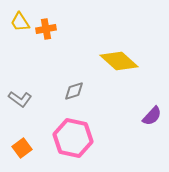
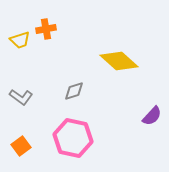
yellow trapezoid: moved 18 px down; rotated 75 degrees counterclockwise
gray L-shape: moved 1 px right, 2 px up
orange square: moved 1 px left, 2 px up
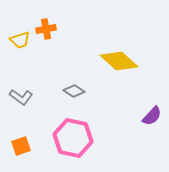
gray diamond: rotated 50 degrees clockwise
orange square: rotated 18 degrees clockwise
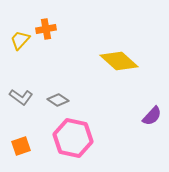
yellow trapezoid: rotated 150 degrees clockwise
gray diamond: moved 16 px left, 9 px down
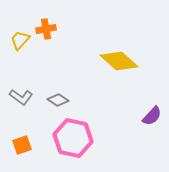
orange square: moved 1 px right, 1 px up
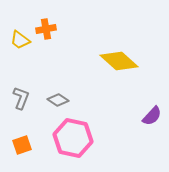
yellow trapezoid: rotated 95 degrees counterclockwise
gray L-shape: moved 1 px down; rotated 105 degrees counterclockwise
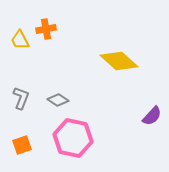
yellow trapezoid: rotated 25 degrees clockwise
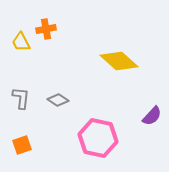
yellow trapezoid: moved 1 px right, 2 px down
gray L-shape: rotated 15 degrees counterclockwise
pink hexagon: moved 25 px right
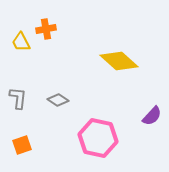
gray L-shape: moved 3 px left
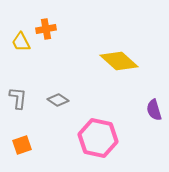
purple semicircle: moved 2 px right, 6 px up; rotated 120 degrees clockwise
